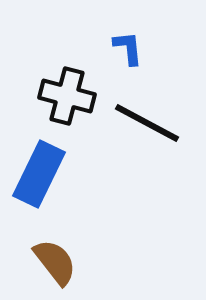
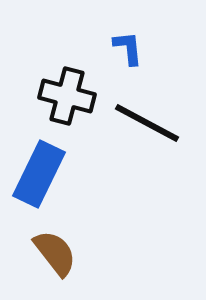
brown semicircle: moved 9 px up
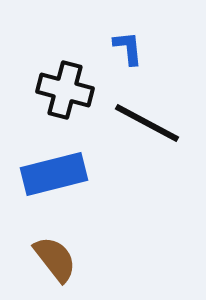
black cross: moved 2 px left, 6 px up
blue rectangle: moved 15 px right; rotated 50 degrees clockwise
brown semicircle: moved 6 px down
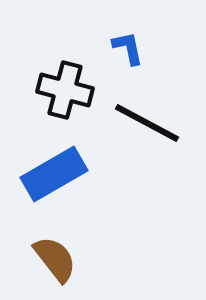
blue L-shape: rotated 6 degrees counterclockwise
blue rectangle: rotated 16 degrees counterclockwise
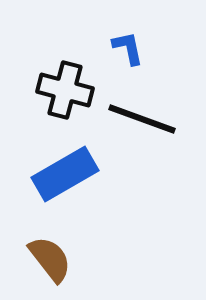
black line: moved 5 px left, 4 px up; rotated 8 degrees counterclockwise
blue rectangle: moved 11 px right
brown semicircle: moved 5 px left
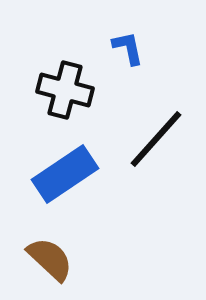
black line: moved 14 px right, 20 px down; rotated 68 degrees counterclockwise
blue rectangle: rotated 4 degrees counterclockwise
brown semicircle: rotated 9 degrees counterclockwise
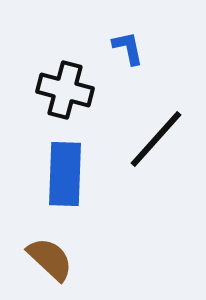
blue rectangle: rotated 54 degrees counterclockwise
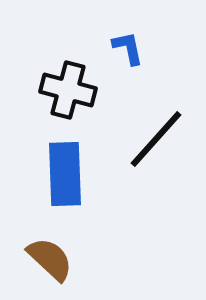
black cross: moved 3 px right
blue rectangle: rotated 4 degrees counterclockwise
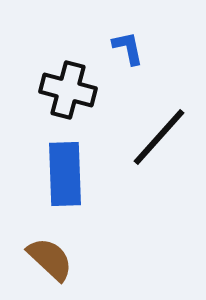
black line: moved 3 px right, 2 px up
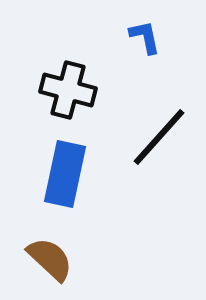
blue L-shape: moved 17 px right, 11 px up
blue rectangle: rotated 14 degrees clockwise
